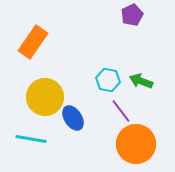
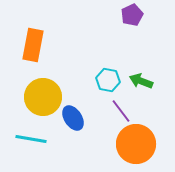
orange rectangle: moved 3 px down; rotated 24 degrees counterclockwise
yellow circle: moved 2 px left
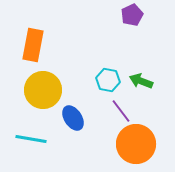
yellow circle: moved 7 px up
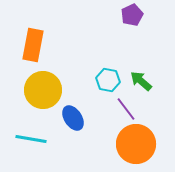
green arrow: rotated 20 degrees clockwise
purple line: moved 5 px right, 2 px up
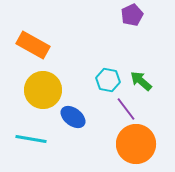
orange rectangle: rotated 72 degrees counterclockwise
blue ellipse: moved 1 px up; rotated 20 degrees counterclockwise
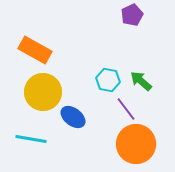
orange rectangle: moved 2 px right, 5 px down
yellow circle: moved 2 px down
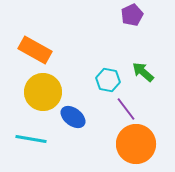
green arrow: moved 2 px right, 9 px up
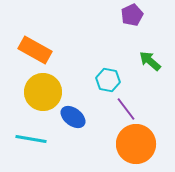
green arrow: moved 7 px right, 11 px up
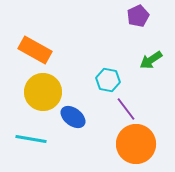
purple pentagon: moved 6 px right, 1 px down
green arrow: moved 1 px right, 1 px up; rotated 75 degrees counterclockwise
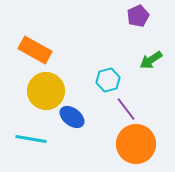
cyan hexagon: rotated 25 degrees counterclockwise
yellow circle: moved 3 px right, 1 px up
blue ellipse: moved 1 px left
